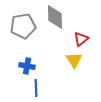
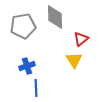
blue cross: rotated 28 degrees counterclockwise
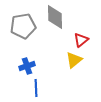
red triangle: moved 1 px down
yellow triangle: rotated 24 degrees clockwise
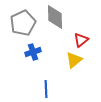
gray pentagon: moved 3 px up; rotated 15 degrees counterclockwise
blue cross: moved 6 px right, 14 px up
blue line: moved 10 px right, 1 px down
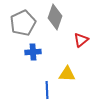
gray diamond: rotated 20 degrees clockwise
blue cross: rotated 14 degrees clockwise
yellow triangle: moved 7 px left, 14 px down; rotated 42 degrees clockwise
blue line: moved 1 px right, 1 px down
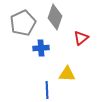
red triangle: moved 2 px up
blue cross: moved 8 px right, 4 px up
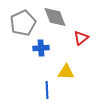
gray diamond: rotated 40 degrees counterclockwise
yellow triangle: moved 1 px left, 2 px up
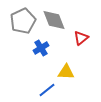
gray diamond: moved 1 px left, 3 px down
gray pentagon: moved 2 px up
blue cross: rotated 28 degrees counterclockwise
blue line: rotated 54 degrees clockwise
